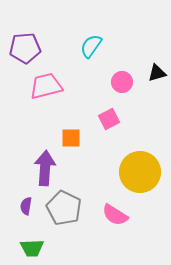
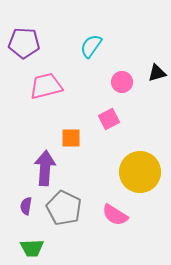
purple pentagon: moved 1 px left, 5 px up; rotated 8 degrees clockwise
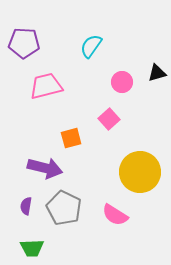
pink square: rotated 15 degrees counterclockwise
orange square: rotated 15 degrees counterclockwise
purple arrow: rotated 100 degrees clockwise
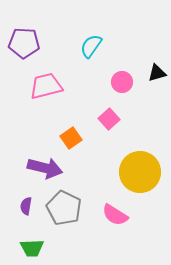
orange square: rotated 20 degrees counterclockwise
